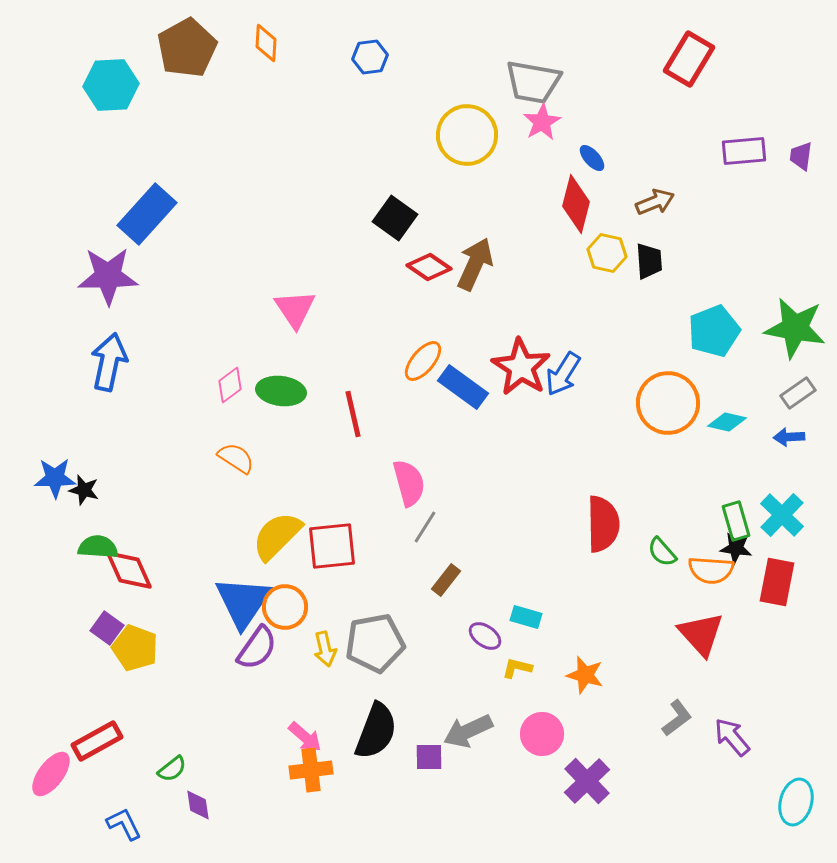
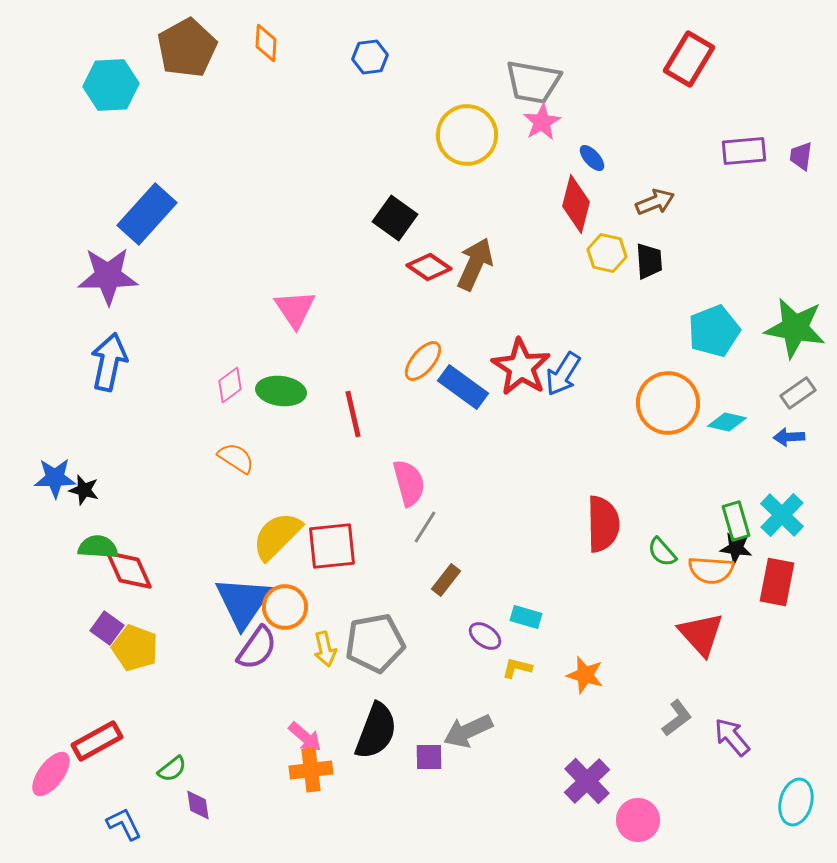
pink circle at (542, 734): moved 96 px right, 86 px down
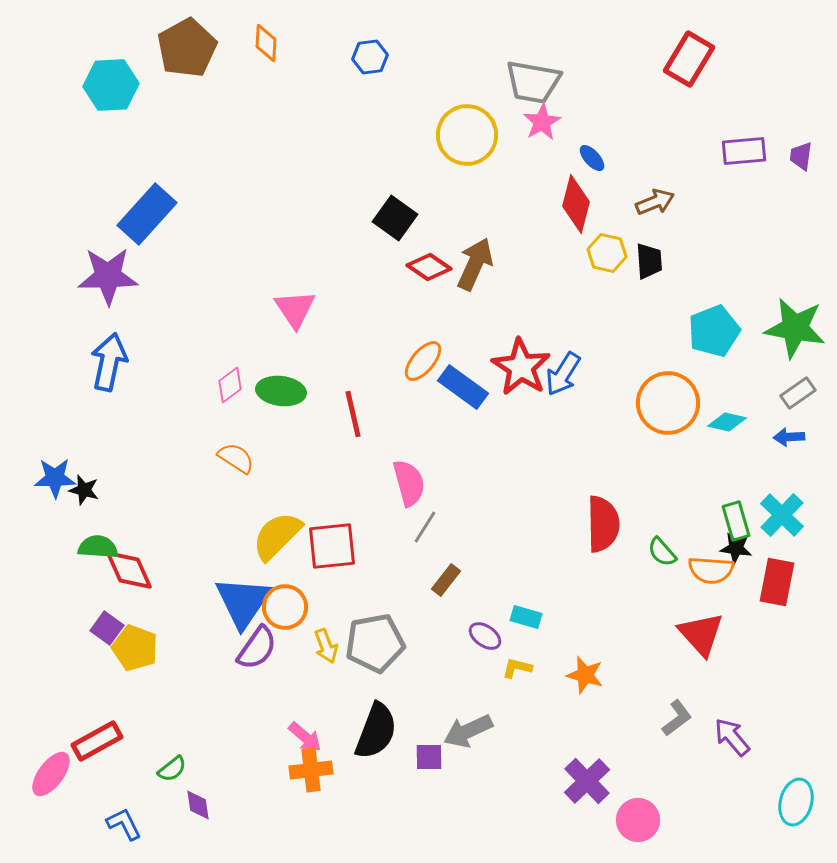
yellow arrow at (325, 649): moved 1 px right, 3 px up; rotated 8 degrees counterclockwise
